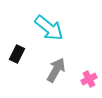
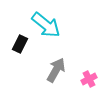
cyan arrow: moved 3 px left, 3 px up
black rectangle: moved 3 px right, 10 px up
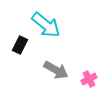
black rectangle: moved 1 px down
gray arrow: rotated 90 degrees clockwise
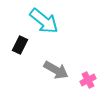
cyan arrow: moved 2 px left, 4 px up
pink cross: moved 1 px left, 1 px down
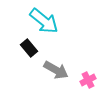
black rectangle: moved 9 px right, 3 px down; rotated 66 degrees counterclockwise
